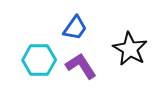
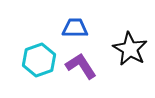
blue trapezoid: rotated 124 degrees counterclockwise
cyan hexagon: rotated 20 degrees counterclockwise
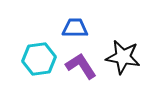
black star: moved 7 px left, 8 px down; rotated 20 degrees counterclockwise
cyan hexagon: moved 1 px up; rotated 12 degrees clockwise
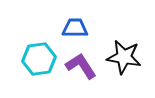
black star: moved 1 px right
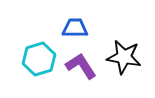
cyan hexagon: rotated 8 degrees counterclockwise
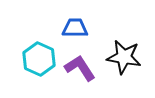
cyan hexagon: rotated 20 degrees counterclockwise
purple L-shape: moved 1 px left, 2 px down
